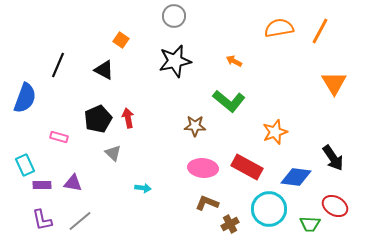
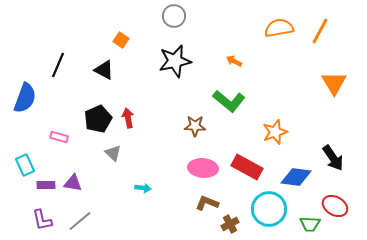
purple rectangle: moved 4 px right
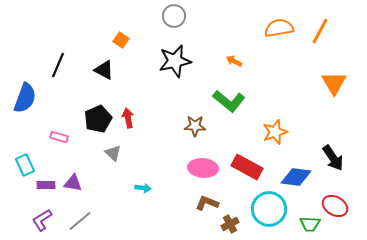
purple L-shape: rotated 70 degrees clockwise
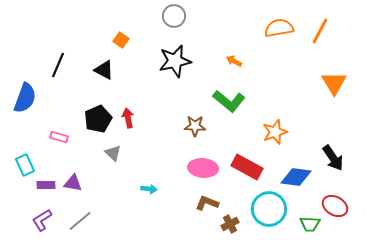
cyan arrow: moved 6 px right, 1 px down
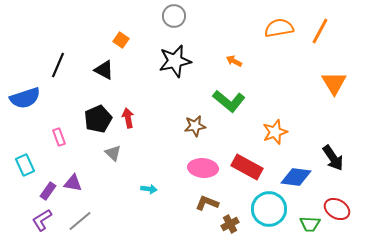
blue semicircle: rotated 52 degrees clockwise
brown star: rotated 10 degrees counterclockwise
pink rectangle: rotated 54 degrees clockwise
purple rectangle: moved 2 px right, 6 px down; rotated 54 degrees counterclockwise
red ellipse: moved 2 px right, 3 px down
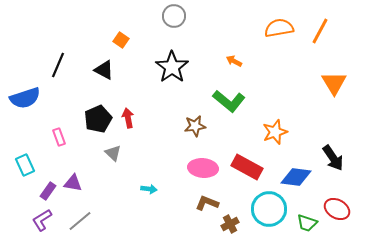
black star: moved 3 px left, 6 px down; rotated 24 degrees counterclockwise
green trapezoid: moved 3 px left, 1 px up; rotated 15 degrees clockwise
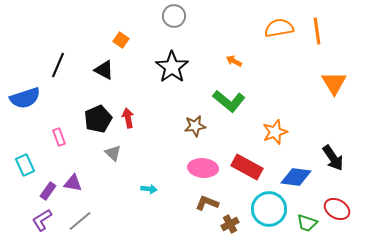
orange line: moved 3 px left; rotated 36 degrees counterclockwise
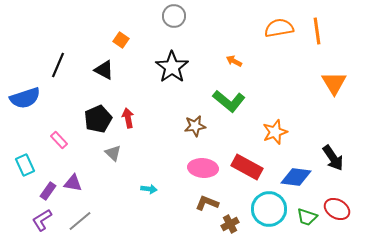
pink rectangle: moved 3 px down; rotated 24 degrees counterclockwise
green trapezoid: moved 6 px up
